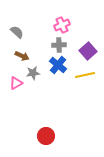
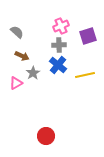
pink cross: moved 1 px left, 1 px down
purple square: moved 15 px up; rotated 24 degrees clockwise
gray star: rotated 24 degrees counterclockwise
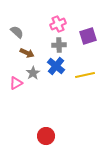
pink cross: moved 3 px left, 2 px up
brown arrow: moved 5 px right, 3 px up
blue cross: moved 2 px left, 1 px down
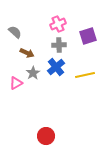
gray semicircle: moved 2 px left
blue cross: moved 1 px down; rotated 12 degrees clockwise
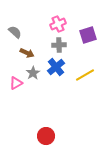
purple square: moved 1 px up
yellow line: rotated 18 degrees counterclockwise
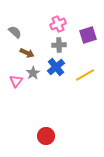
pink triangle: moved 2 px up; rotated 24 degrees counterclockwise
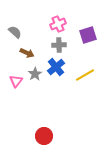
gray star: moved 2 px right, 1 px down
red circle: moved 2 px left
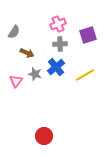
gray semicircle: moved 1 px left; rotated 80 degrees clockwise
gray cross: moved 1 px right, 1 px up
gray star: rotated 24 degrees counterclockwise
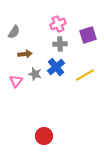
brown arrow: moved 2 px left, 1 px down; rotated 32 degrees counterclockwise
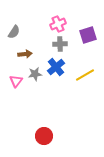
gray star: rotated 24 degrees counterclockwise
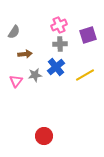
pink cross: moved 1 px right, 1 px down
gray star: moved 1 px down
